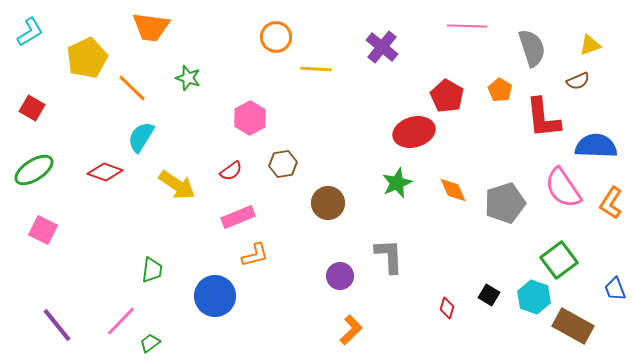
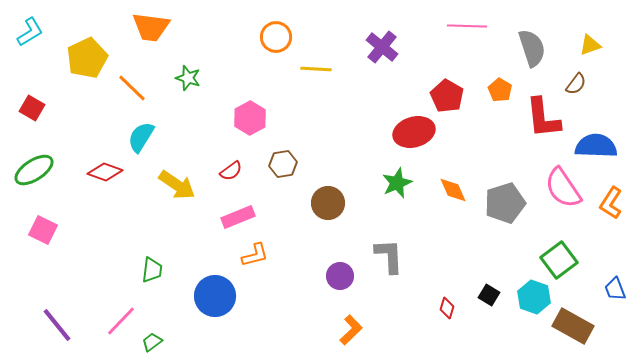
brown semicircle at (578, 81): moved 2 px left, 3 px down; rotated 30 degrees counterclockwise
green trapezoid at (150, 343): moved 2 px right, 1 px up
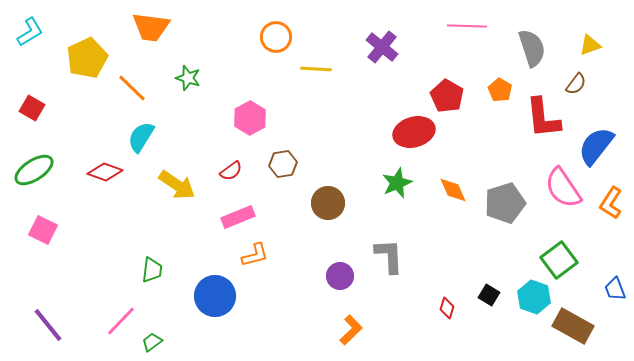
blue semicircle at (596, 146): rotated 54 degrees counterclockwise
purple line at (57, 325): moved 9 px left
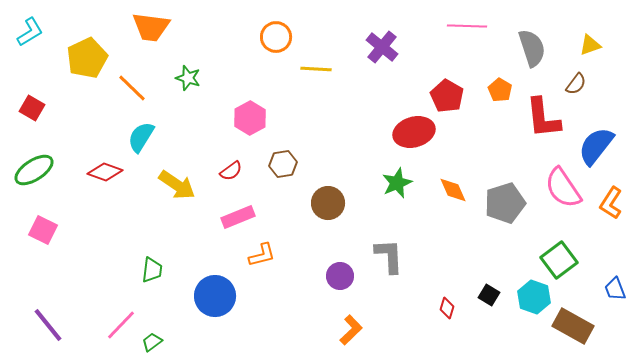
orange L-shape at (255, 255): moved 7 px right
pink line at (121, 321): moved 4 px down
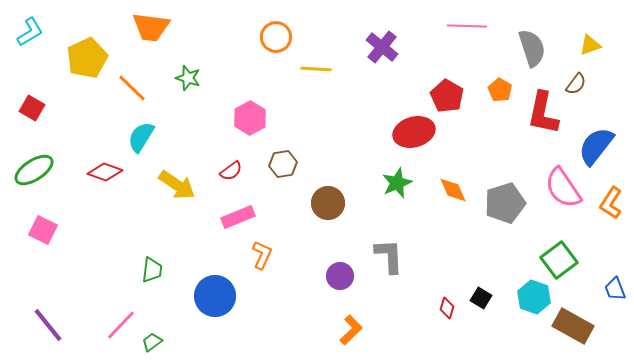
red L-shape at (543, 118): moved 5 px up; rotated 18 degrees clockwise
orange L-shape at (262, 255): rotated 52 degrees counterclockwise
black square at (489, 295): moved 8 px left, 3 px down
